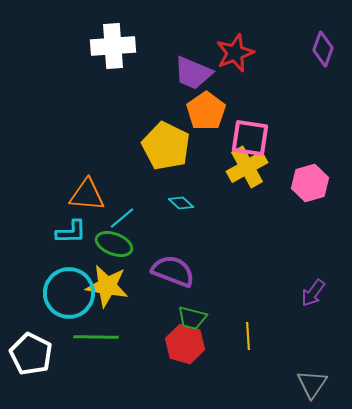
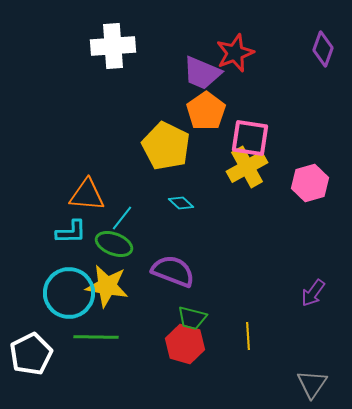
purple trapezoid: moved 9 px right
cyan line: rotated 12 degrees counterclockwise
white pentagon: rotated 18 degrees clockwise
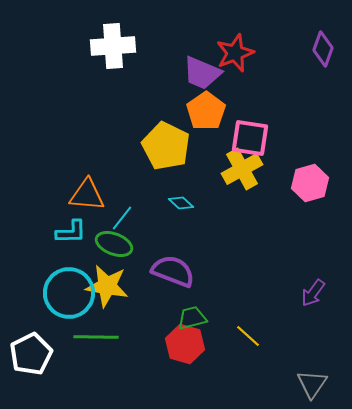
yellow cross: moved 5 px left, 2 px down
green trapezoid: rotated 152 degrees clockwise
yellow line: rotated 44 degrees counterclockwise
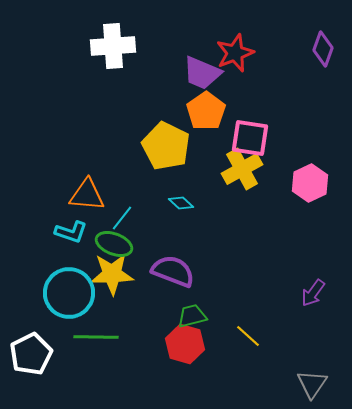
pink hexagon: rotated 9 degrees counterclockwise
cyan L-shape: rotated 20 degrees clockwise
yellow star: moved 5 px right, 12 px up; rotated 12 degrees counterclockwise
green trapezoid: moved 2 px up
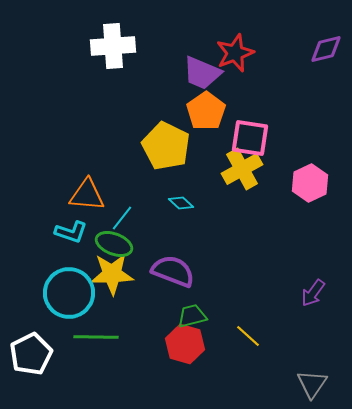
purple diamond: moved 3 px right; rotated 56 degrees clockwise
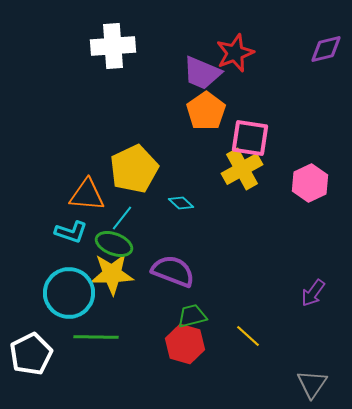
yellow pentagon: moved 32 px left, 23 px down; rotated 21 degrees clockwise
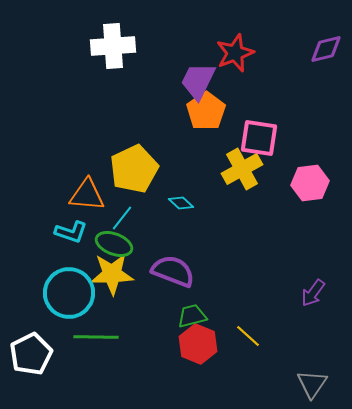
purple trapezoid: moved 4 px left, 8 px down; rotated 93 degrees clockwise
pink square: moved 9 px right
pink hexagon: rotated 18 degrees clockwise
red hexagon: moved 13 px right; rotated 6 degrees clockwise
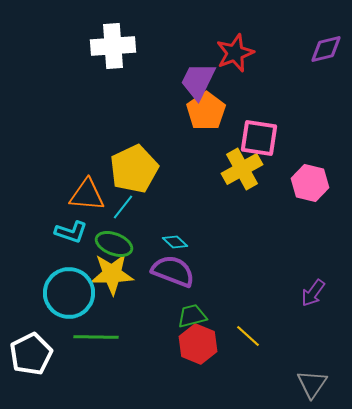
pink hexagon: rotated 21 degrees clockwise
cyan diamond: moved 6 px left, 39 px down
cyan line: moved 1 px right, 11 px up
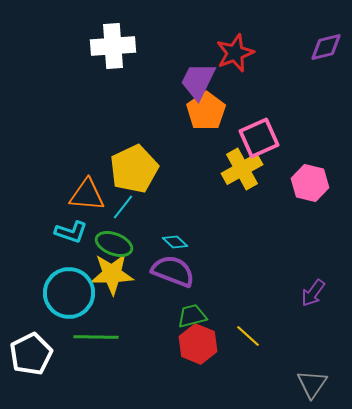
purple diamond: moved 2 px up
pink square: rotated 33 degrees counterclockwise
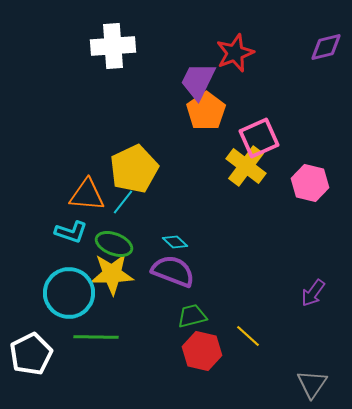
yellow cross: moved 4 px right, 3 px up; rotated 24 degrees counterclockwise
cyan line: moved 5 px up
red hexagon: moved 4 px right, 7 px down; rotated 9 degrees counterclockwise
